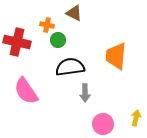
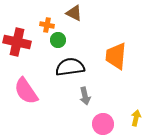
gray arrow: moved 3 px down; rotated 12 degrees counterclockwise
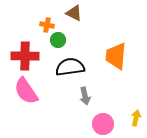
red cross: moved 8 px right, 14 px down; rotated 12 degrees counterclockwise
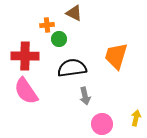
orange cross: rotated 16 degrees counterclockwise
green circle: moved 1 px right, 1 px up
orange trapezoid: rotated 12 degrees clockwise
black semicircle: moved 2 px right, 1 px down
pink circle: moved 1 px left
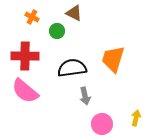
orange cross: moved 15 px left, 8 px up; rotated 32 degrees clockwise
green circle: moved 2 px left, 8 px up
orange trapezoid: moved 3 px left, 3 px down
pink semicircle: moved 1 px left; rotated 16 degrees counterclockwise
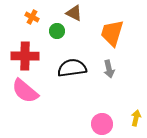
orange trapezoid: moved 1 px left, 26 px up
gray arrow: moved 24 px right, 27 px up
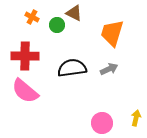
green circle: moved 6 px up
gray arrow: rotated 102 degrees counterclockwise
pink circle: moved 1 px up
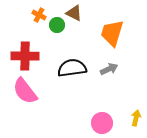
orange cross: moved 7 px right, 2 px up
pink semicircle: rotated 12 degrees clockwise
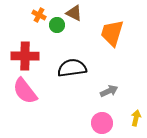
gray arrow: moved 22 px down
